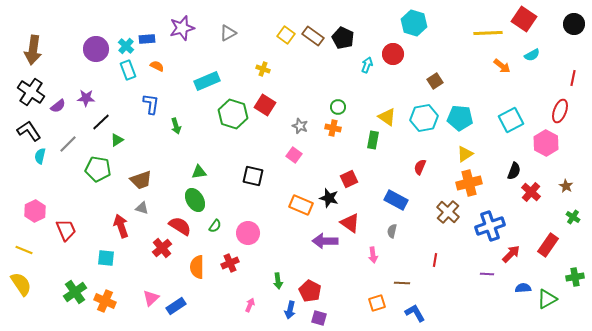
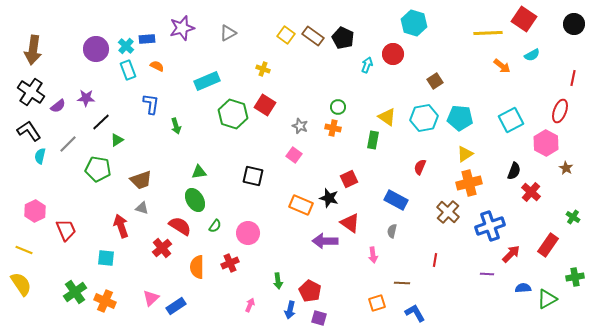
brown star at (566, 186): moved 18 px up
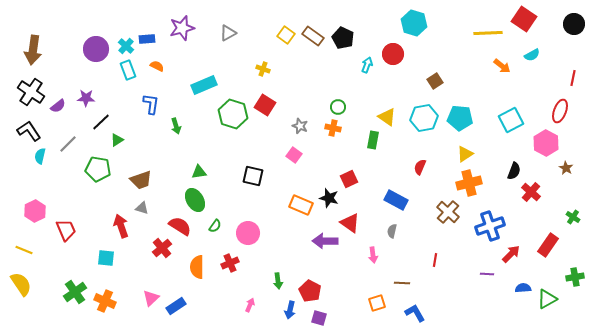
cyan rectangle at (207, 81): moved 3 px left, 4 px down
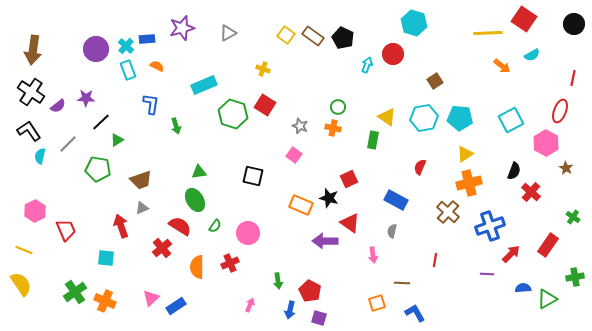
gray triangle at (142, 208): rotated 40 degrees counterclockwise
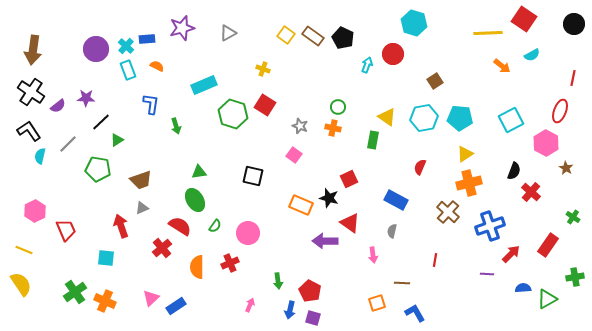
purple square at (319, 318): moved 6 px left
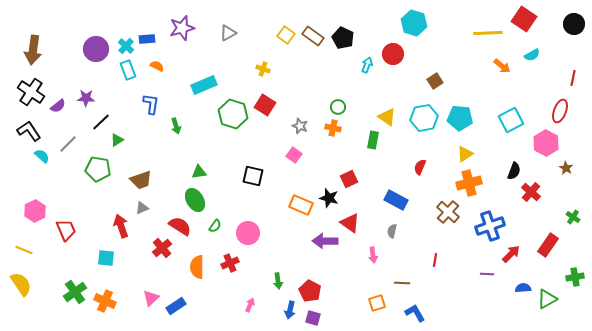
cyan semicircle at (40, 156): moved 2 px right; rotated 119 degrees clockwise
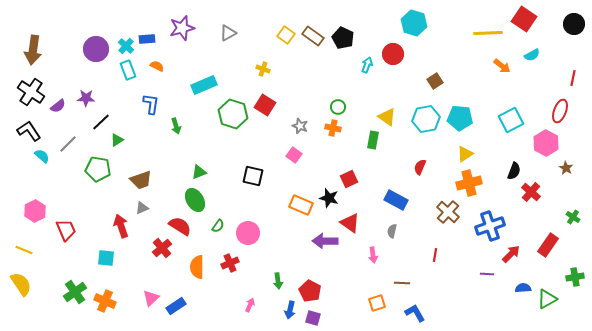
cyan hexagon at (424, 118): moved 2 px right, 1 px down
green triangle at (199, 172): rotated 14 degrees counterclockwise
green semicircle at (215, 226): moved 3 px right
red line at (435, 260): moved 5 px up
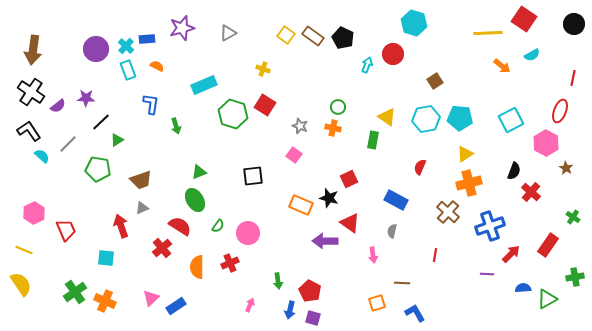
black square at (253, 176): rotated 20 degrees counterclockwise
pink hexagon at (35, 211): moved 1 px left, 2 px down
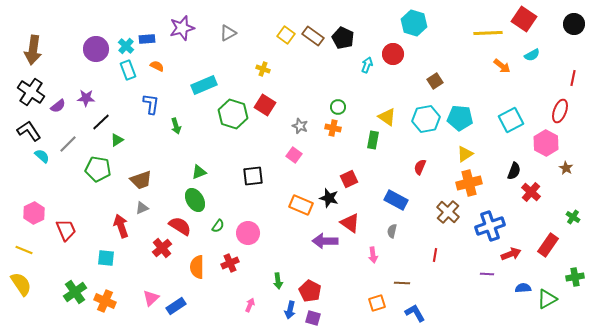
red arrow at (511, 254): rotated 24 degrees clockwise
